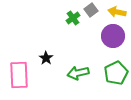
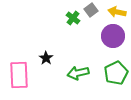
green cross: rotated 16 degrees counterclockwise
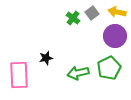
gray square: moved 1 px right, 3 px down
purple circle: moved 2 px right
black star: rotated 24 degrees clockwise
green pentagon: moved 7 px left, 5 px up
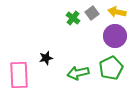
green pentagon: moved 2 px right
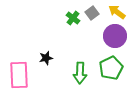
yellow arrow: rotated 24 degrees clockwise
green arrow: moved 2 px right; rotated 75 degrees counterclockwise
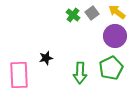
green cross: moved 3 px up
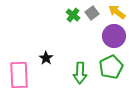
purple circle: moved 1 px left
black star: rotated 24 degrees counterclockwise
green pentagon: moved 1 px up
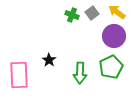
green cross: moved 1 px left; rotated 16 degrees counterclockwise
black star: moved 3 px right, 2 px down
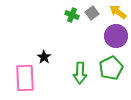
yellow arrow: moved 1 px right
purple circle: moved 2 px right
black star: moved 5 px left, 3 px up
green pentagon: moved 1 px down
pink rectangle: moved 6 px right, 3 px down
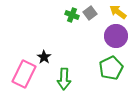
gray square: moved 2 px left
green arrow: moved 16 px left, 6 px down
pink rectangle: moved 1 px left, 4 px up; rotated 28 degrees clockwise
